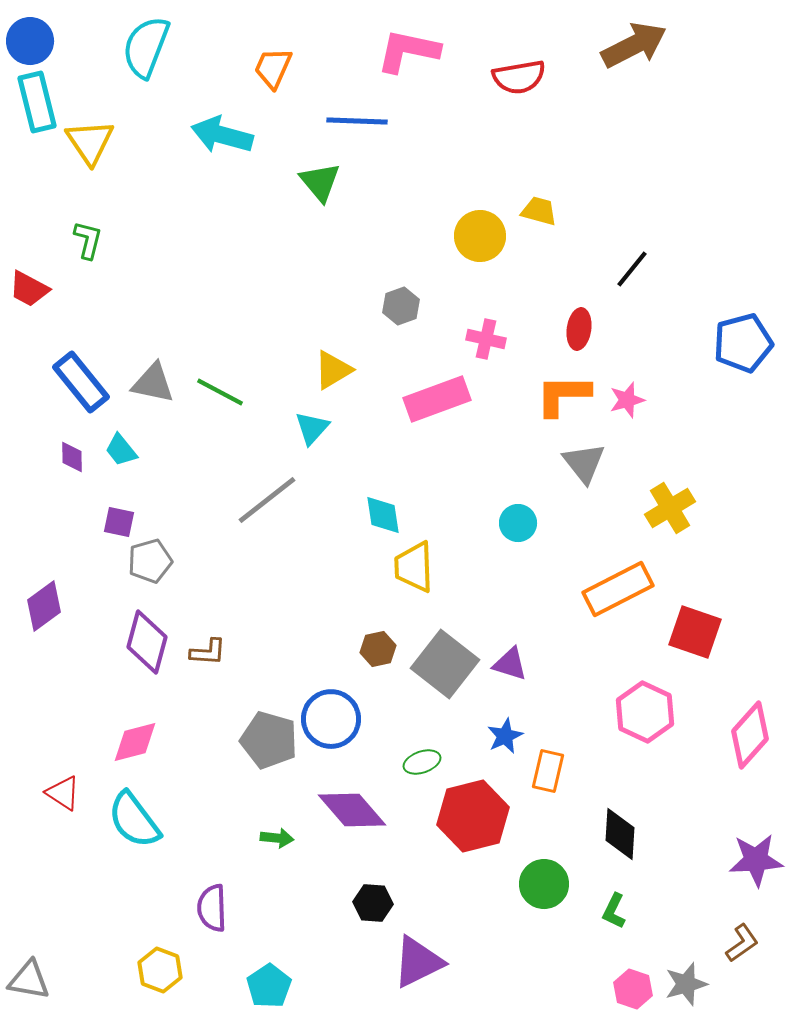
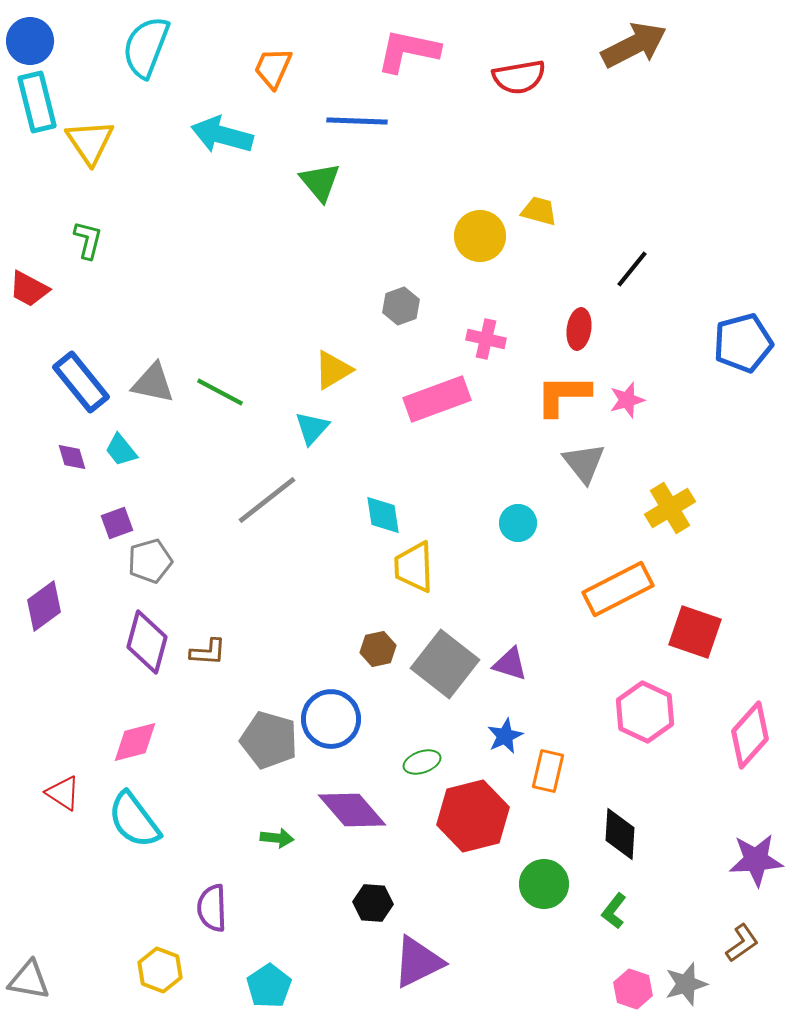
purple diamond at (72, 457): rotated 16 degrees counterclockwise
purple square at (119, 522): moved 2 px left, 1 px down; rotated 32 degrees counterclockwise
green L-shape at (614, 911): rotated 12 degrees clockwise
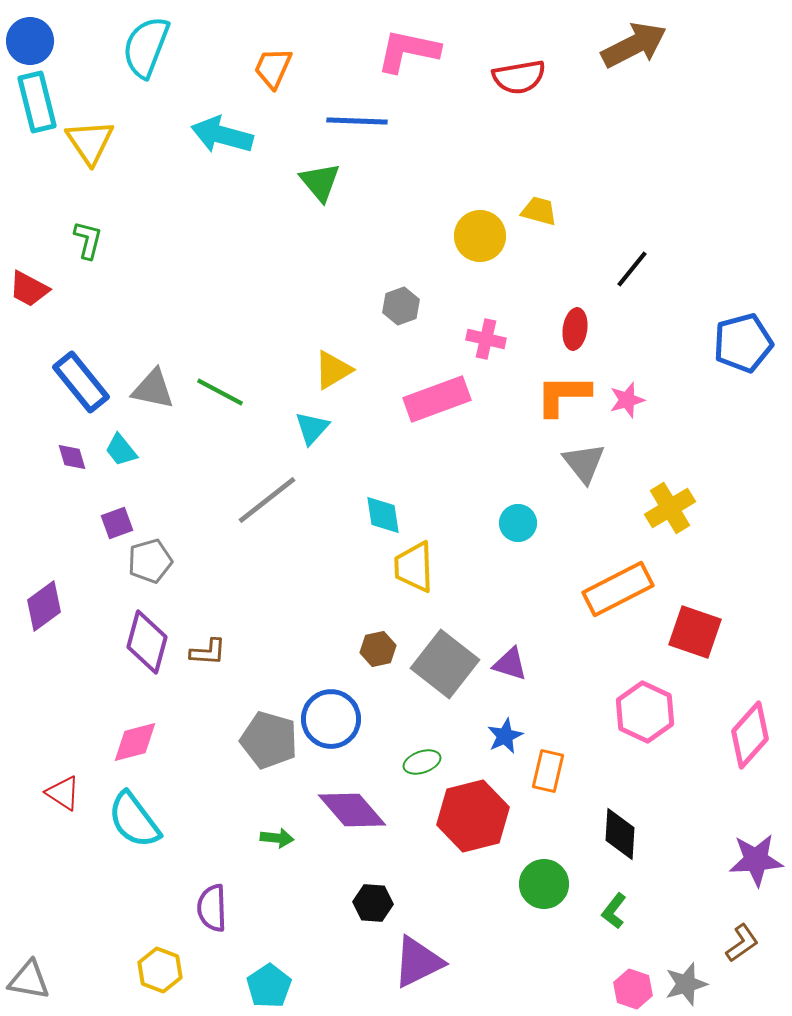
red ellipse at (579, 329): moved 4 px left
gray triangle at (153, 383): moved 6 px down
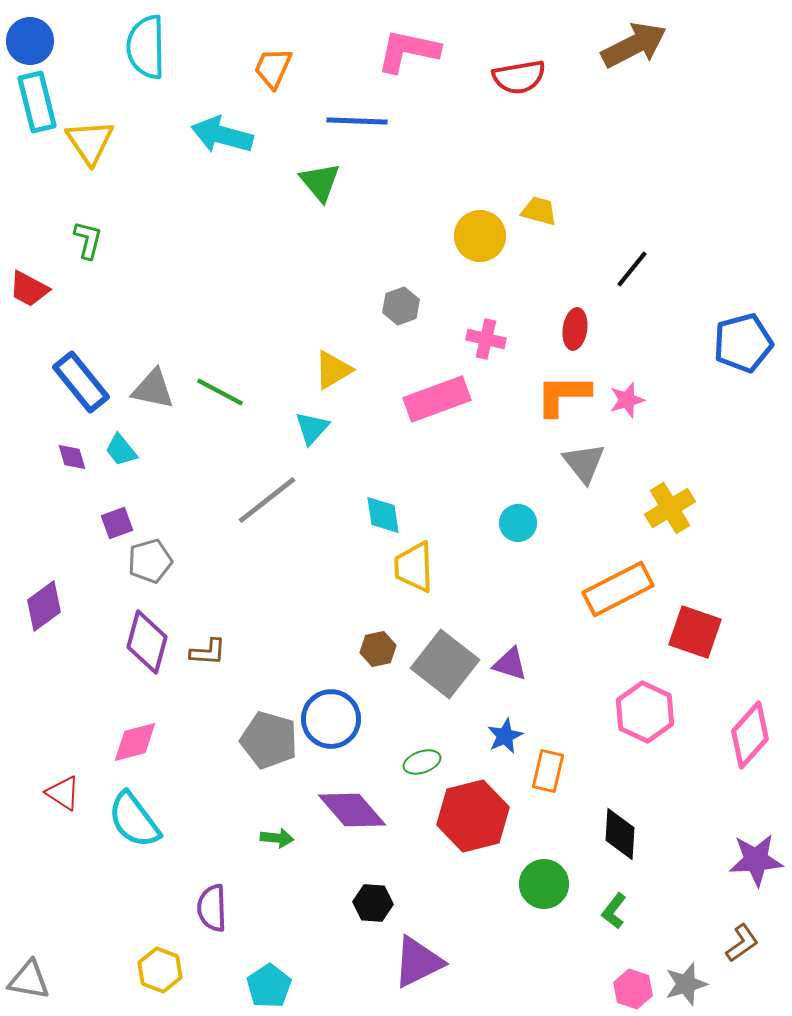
cyan semicircle at (146, 47): rotated 22 degrees counterclockwise
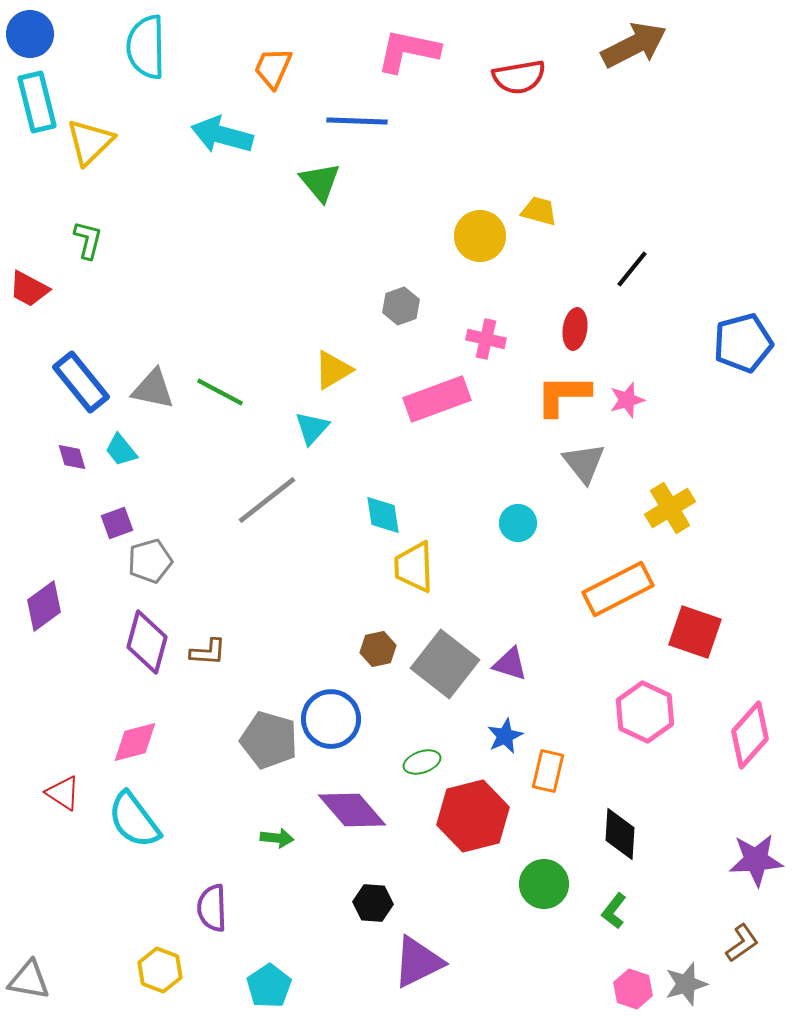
blue circle at (30, 41): moved 7 px up
yellow triangle at (90, 142): rotated 20 degrees clockwise
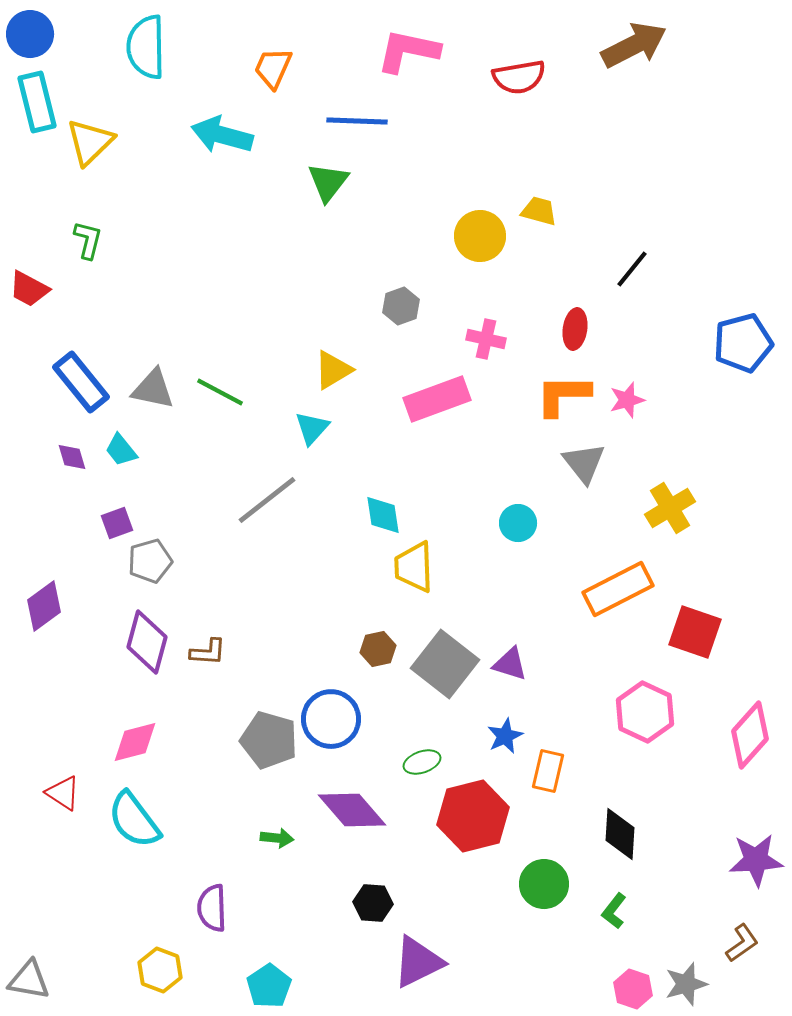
green triangle at (320, 182): moved 8 px right; rotated 18 degrees clockwise
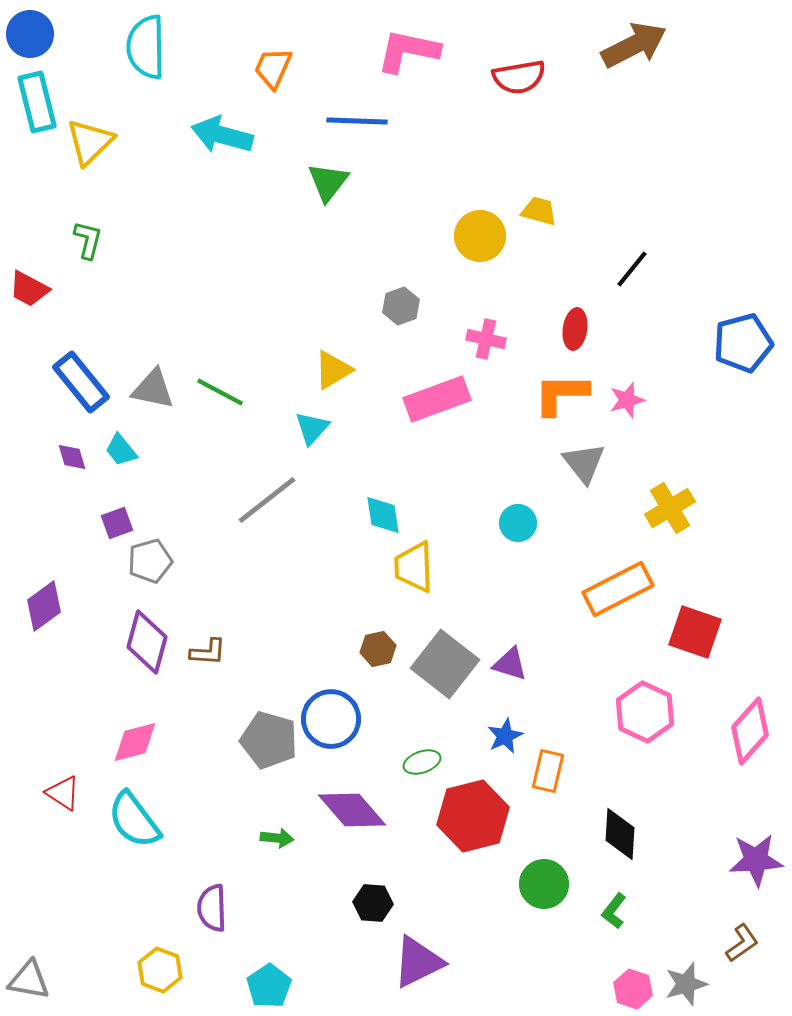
orange L-shape at (563, 395): moved 2 px left, 1 px up
pink diamond at (750, 735): moved 4 px up
